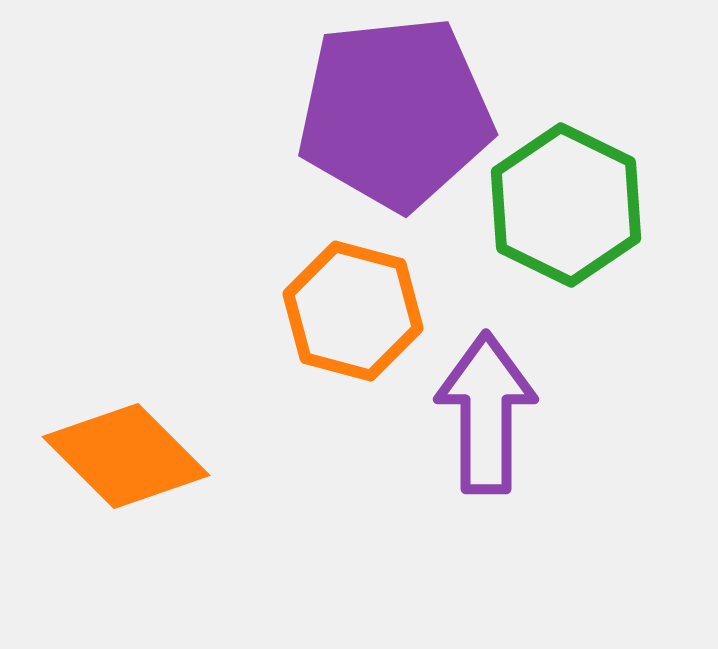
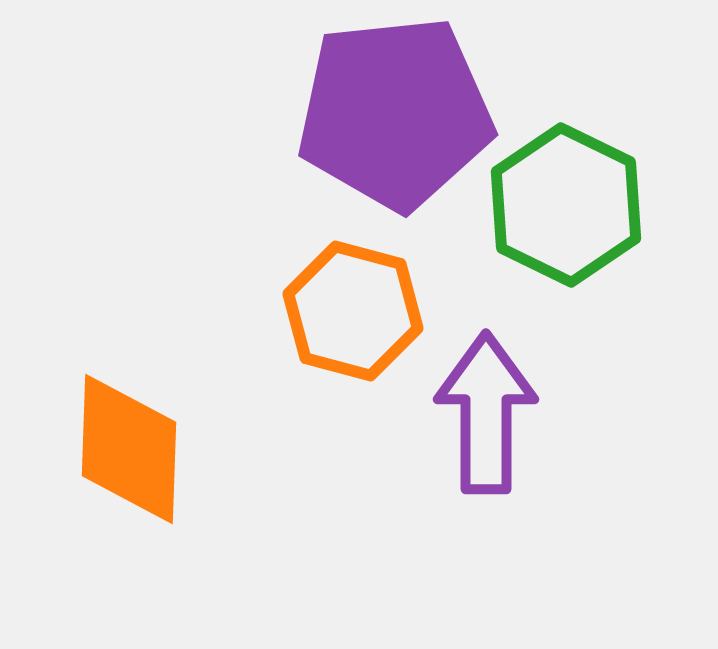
orange diamond: moved 3 px right, 7 px up; rotated 47 degrees clockwise
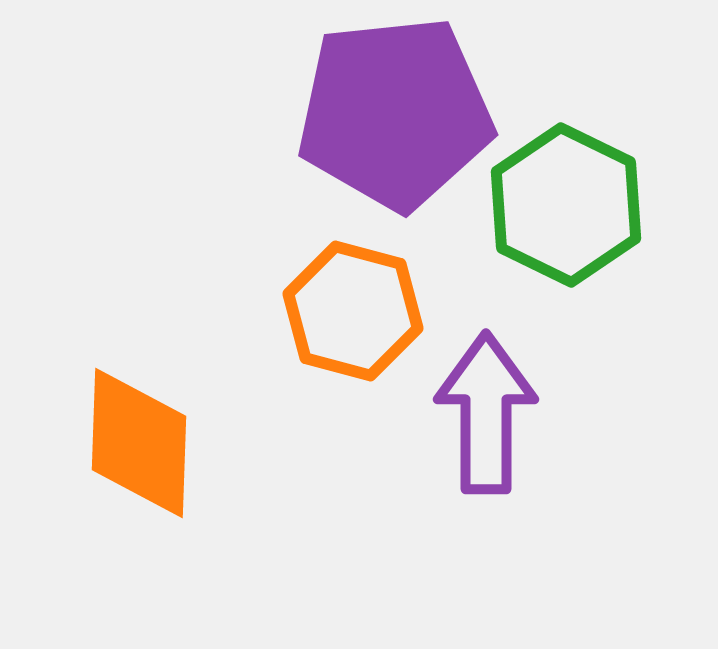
orange diamond: moved 10 px right, 6 px up
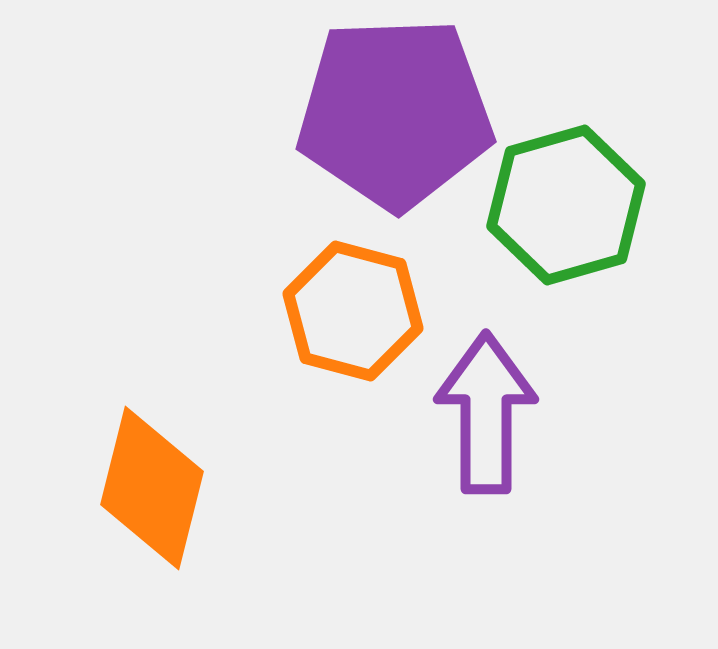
purple pentagon: rotated 4 degrees clockwise
green hexagon: rotated 18 degrees clockwise
orange diamond: moved 13 px right, 45 px down; rotated 12 degrees clockwise
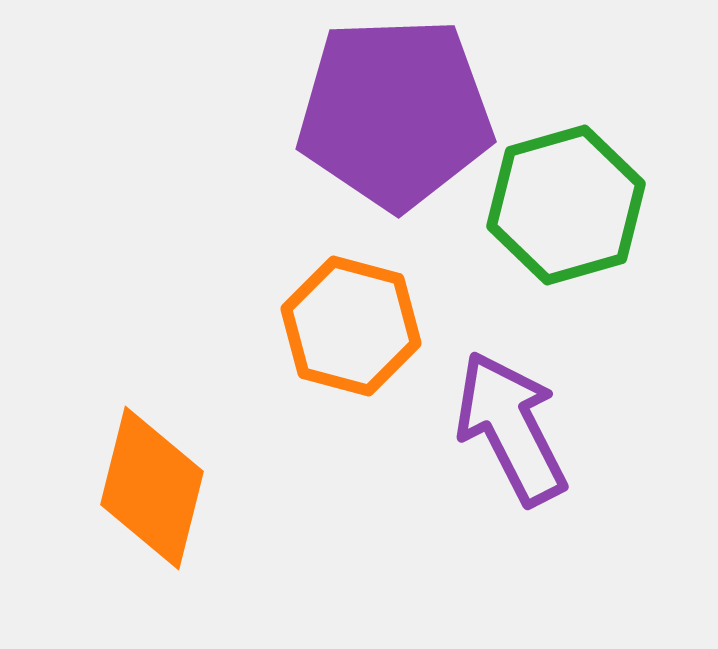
orange hexagon: moved 2 px left, 15 px down
purple arrow: moved 25 px right, 15 px down; rotated 27 degrees counterclockwise
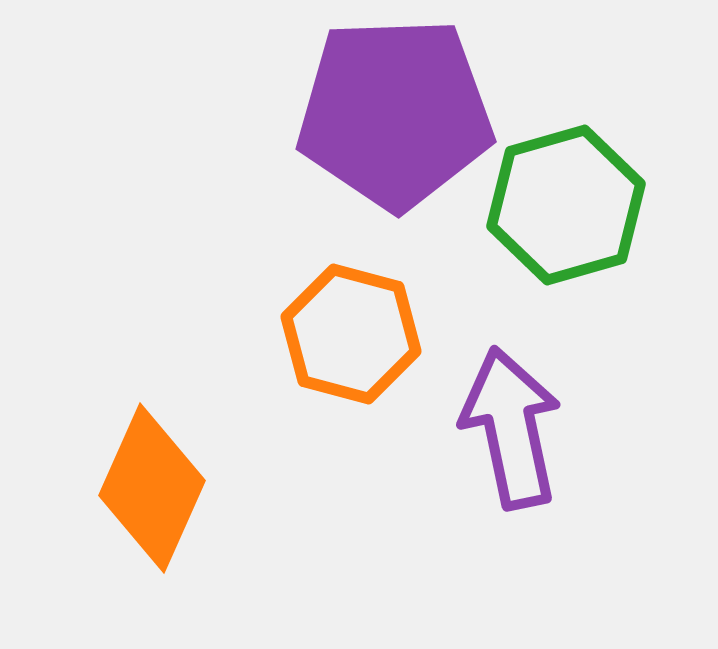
orange hexagon: moved 8 px down
purple arrow: rotated 15 degrees clockwise
orange diamond: rotated 10 degrees clockwise
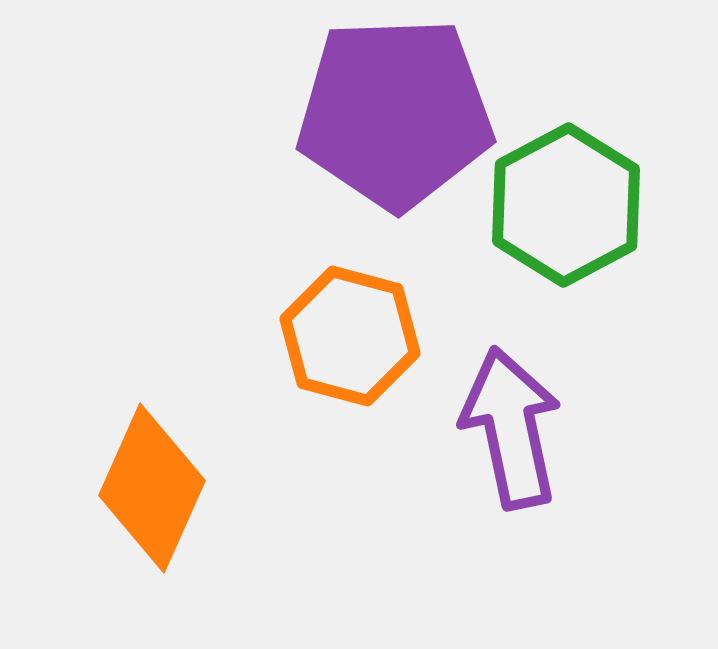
green hexagon: rotated 12 degrees counterclockwise
orange hexagon: moved 1 px left, 2 px down
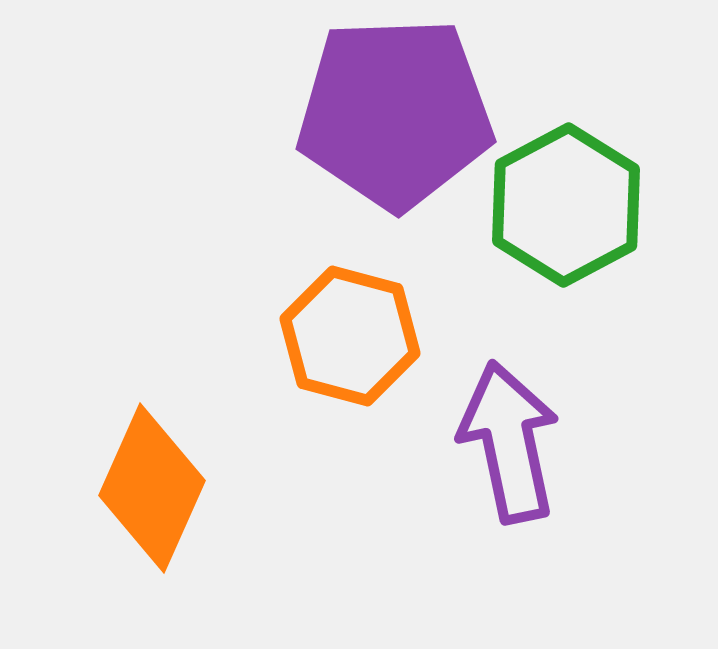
purple arrow: moved 2 px left, 14 px down
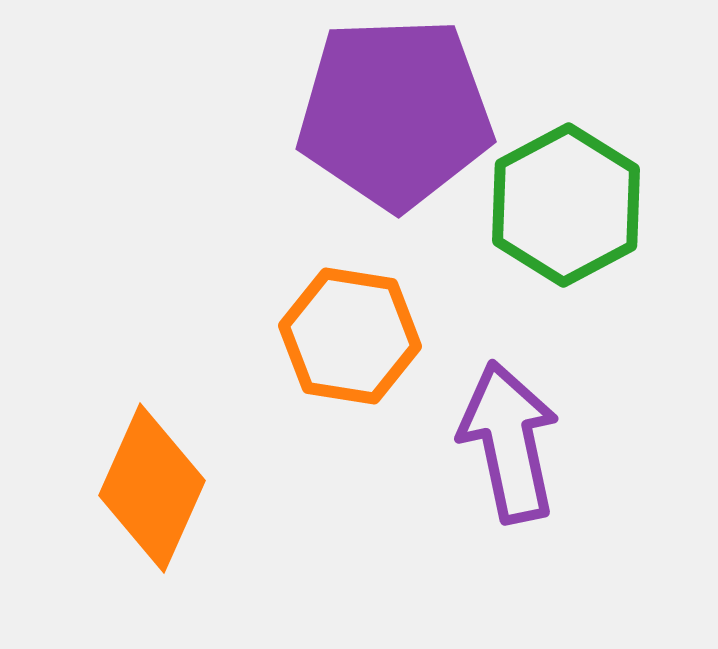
orange hexagon: rotated 6 degrees counterclockwise
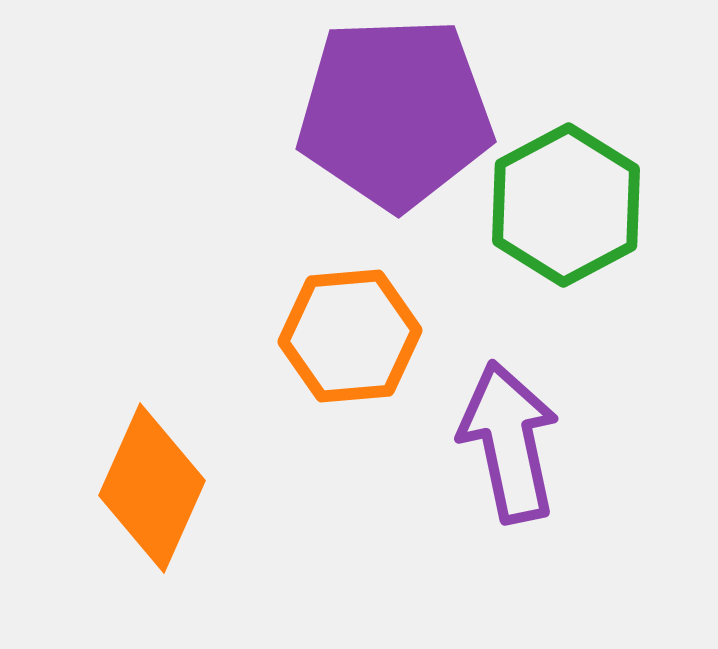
orange hexagon: rotated 14 degrees counterclockwise
